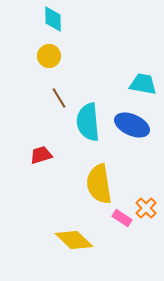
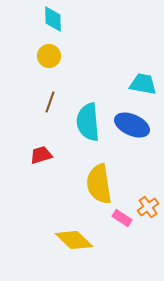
brown line: moved 9 px left, 4 px down; rotated 50 degrees clockwise
orange cross: moved 2 px right, 1 px up; rotated 10 degrees clockwise
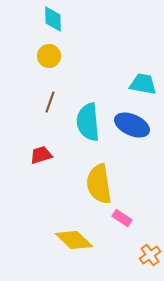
orange cross: moved 2 px right, 48 px down
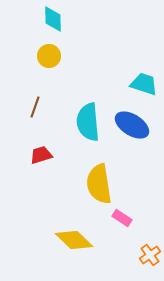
cyan trapezoid: moved 1 px right; rotated 8 degrees clockwise
brown line: moved 15 px left, 5 px down
blue ellipse: rotated 8 degrees clockwise
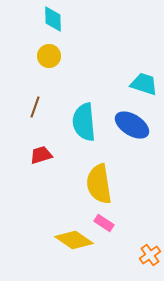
cyan semicircle: moved 4 px left
pink rectangle: moved 18 px left, 5 px down
yellow diamond: rotated 9 degrees counterclockwise
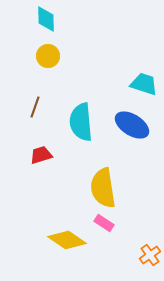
cyan diamond: moved 7 px left
yellow circle: moved 1 px left
cyan semicircle: moved 3 px left
yellow semicircle: moved 4 px right, 4 px down
yellow diamond: moved 7 px left
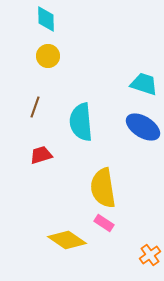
blue ellipse: moved 11 px right, 2 px down
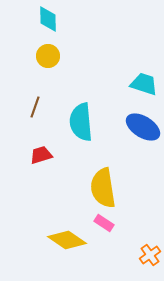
cyan diamond: moved 2 px right
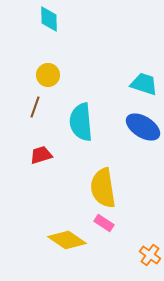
cyan diamond: moved 1 px right
yellow circle: moved 19 px down
orange cross: rotated 20 degrees counterclockwise
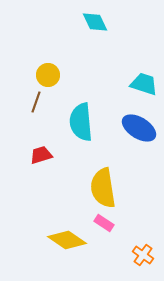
cyan diamond: moved 46 px right, 3 px down; rotated 24 degrees counterclockwise
brown line: moved 1 px right, 5 px up
blue ellipse: moved 4 px left, 1 px down
orange cross: moved 7 px left
